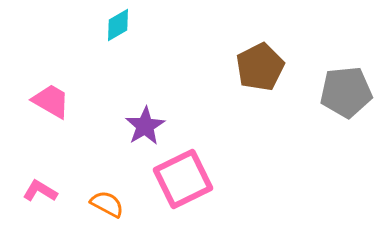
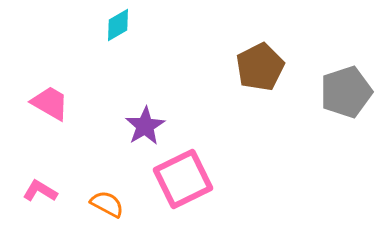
gray pentagon: rotated 12 degrees counterclockwise
pink trapezoid: moved 1 px left, 2 px down
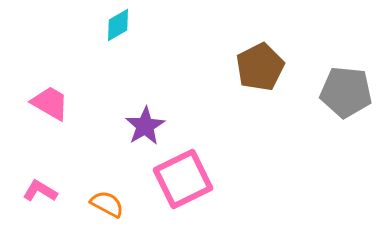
gray pentagon: rotated 24 degrees clockwise
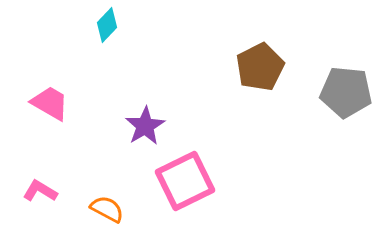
cyan diamond: moved 11 px left; rotated 16 degrees counterclockwise
pink square: moved 2 px right, 2 px down
orange semicircle: moved 5 px down
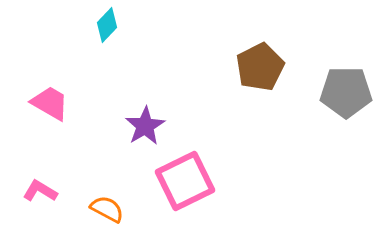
gray pentagon: rotated 6 degrees counterclockwise
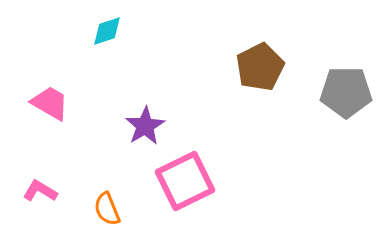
cyan diamond: moved 6 px down; rotated 28 degrees clockwise
orange semicircle: rotated 140 degrees counterclockwise
